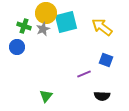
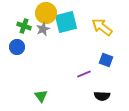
green triangle: moved 5 px left; rotated 16 degrees counterclockwise
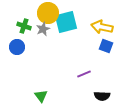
yellow circle: moved 2 px right
yellow arrow: rotated 25 degrees counterclockwise
blue square: moved 14 px up
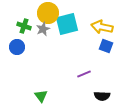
cyan square: moved 1 px right, 2 px down
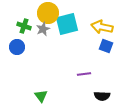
purple line: rotated 16 degrees clockwise
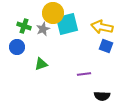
yellow circle: moved 5 px right
green triangle: moved 32 px up; rotated 48 degrees clockwise
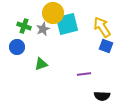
yellow arrow: rotated 45 degrees clockwise
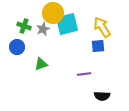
blue square: moved 8 px left; rotated 24 degrees counterclockwise
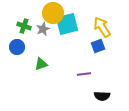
blue square: rotated 16 degrees counterclockwise
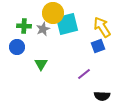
green cross: rotated 16 degrees counterclockwise
green triangle: rotated 40 degrees counterclockwise
purple line: rotated 32 degrees counterclockwise
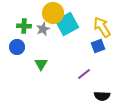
cyan square: rotated 15 degrees counterclockwise
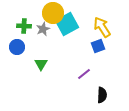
black semicircle: moved 1 px up; rotated 91 degrees counterclockwise
